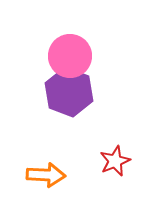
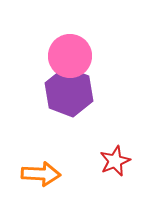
orange arrow: moved 5 px left, 1 px up
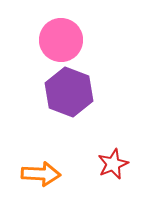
pink circle: moved 9 px left, 16 px up
red star: moved 2 px left, 3 px down
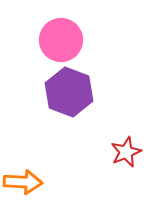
red star: moved 13 px right, 12 px up
orange arrow: moved 18 px left, 8 px down
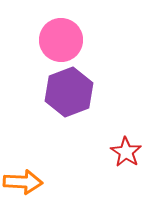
purple hexagon: rotated 18 degrees clockwise
red star: rotated 16 degrees counterclockwise
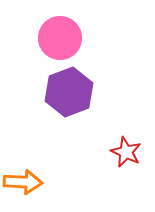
pink circle: moved 1 px left, 2 px up
red star: rotated 8 degrees counterclockwise
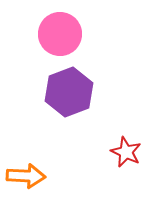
pink circle: moved 4 px up
orange arrow: moved 3 px right, 6 px up
